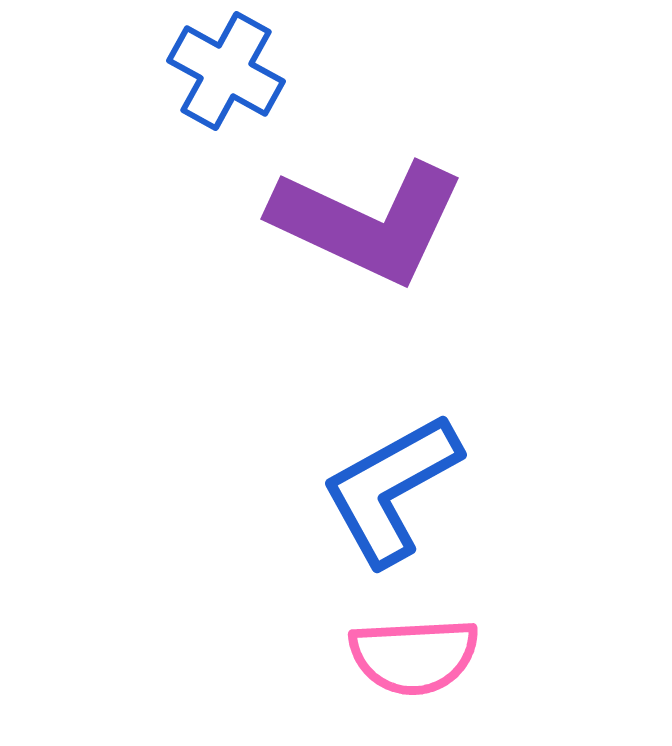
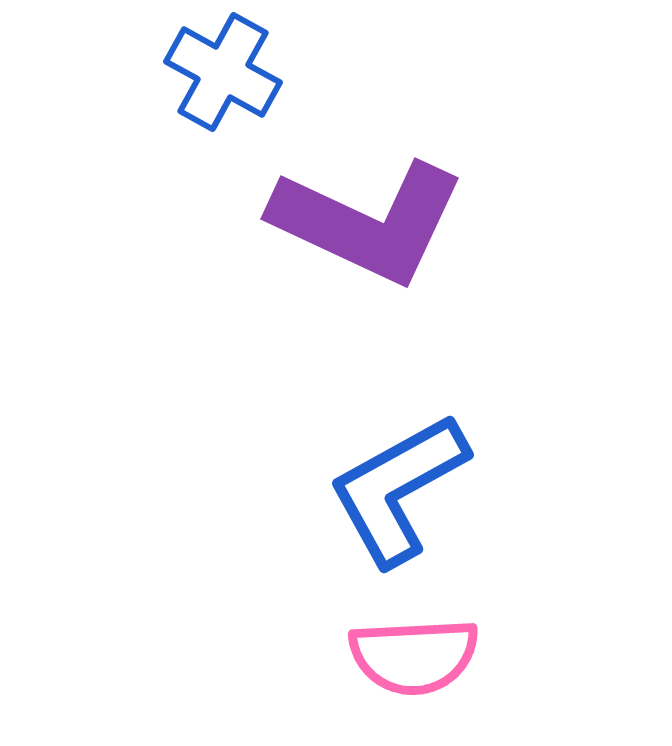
blue cross: moved 3 px left, 1 px down
blue L-shape: moved 7 px right
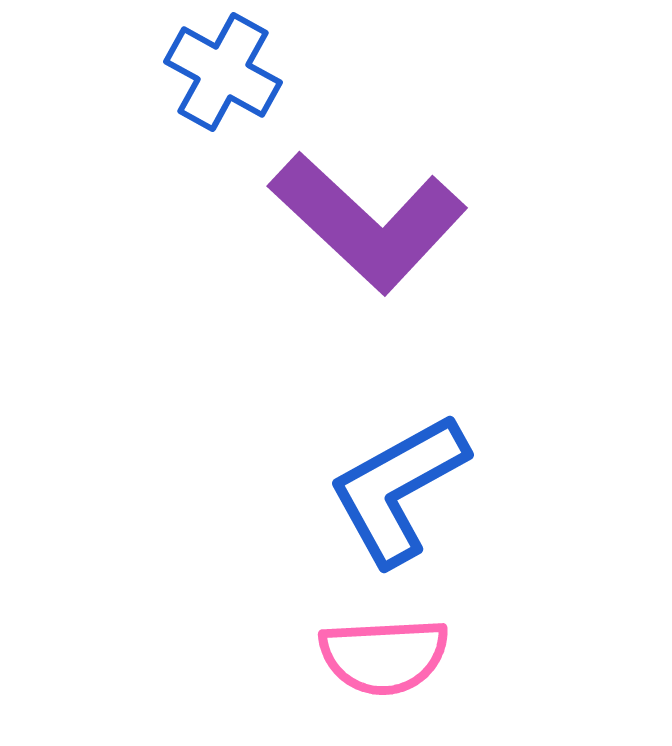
purple L-shape: rotated 18 degrees clockwise
pink semicircle: moved 30 px left
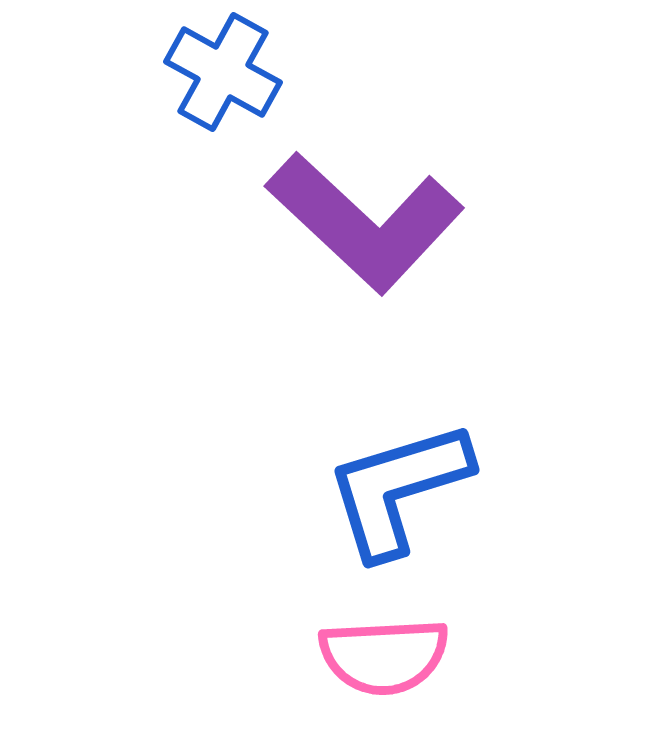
purple L-shape: moved 3 px left
blue L-shape: rotated 12 degrees clockwise
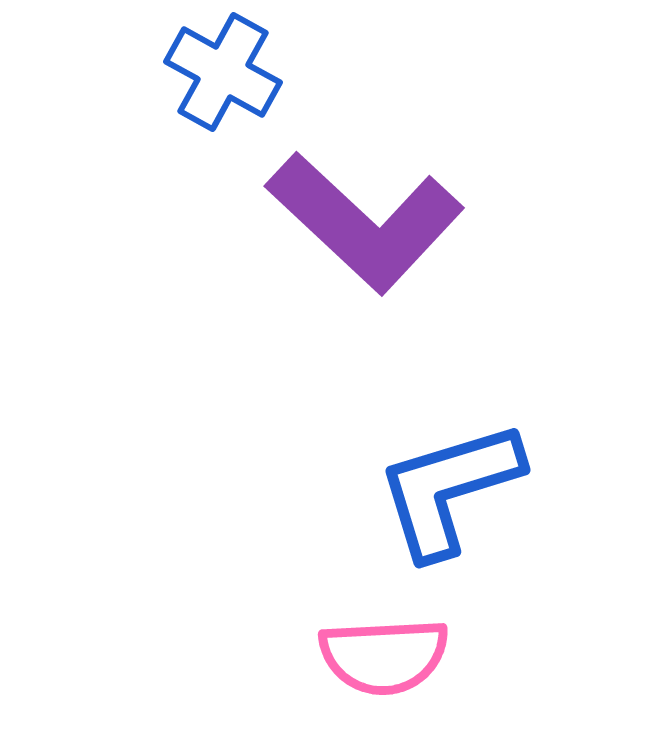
blue L-shape: moved 51 px right
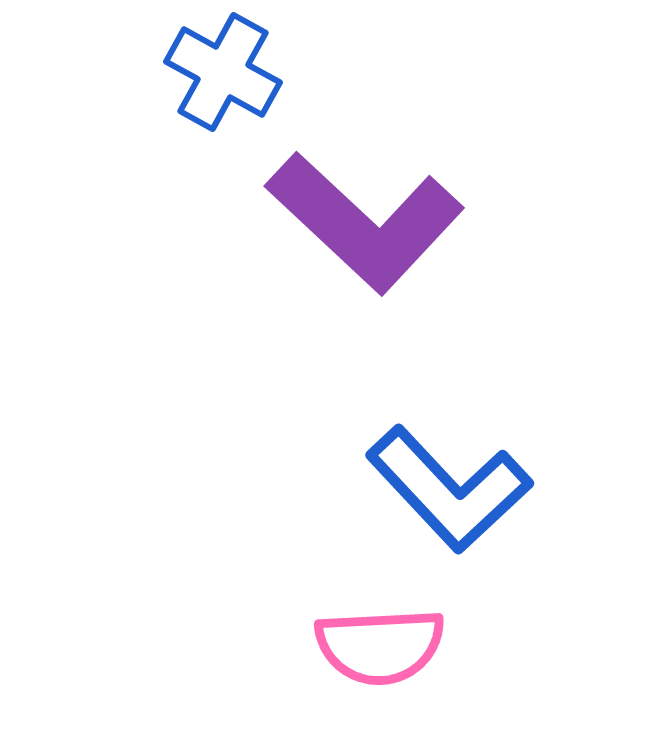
blue L-shape: rotated 116 degrees counterclockwise
pink semicircle: moved 4 px left, 10 px up
